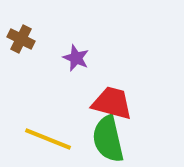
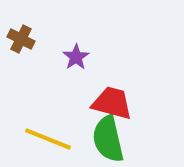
purple star: moved 1 px up; rotated 16 degrees clockwise
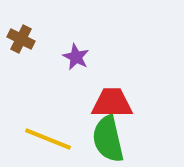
purple star: rotated 12 degrees counterclockwise
red trapezoid: rotated 15 degrees counterclockwise
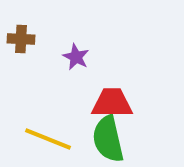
brown cross: rotated 24 degrees counterclockwise
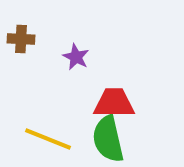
red trapezoid: moved 2 px right
